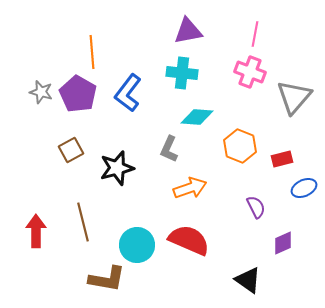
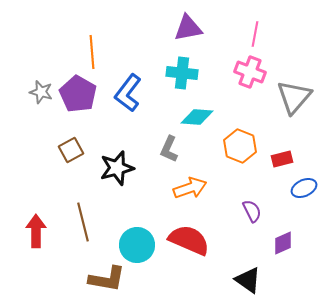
purple triangle: moved 3 px up
purple semicircle: moved 4 px left, 4 px down
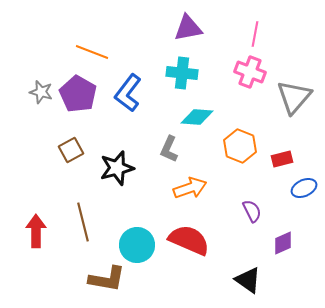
orange line: rotated 64 degrees counterclockwise
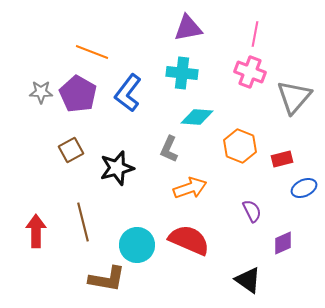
gray star: rotated 15 degrees counterclockwise
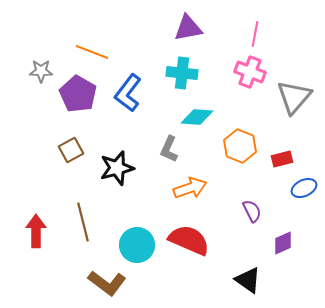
gray star: moved 21 px up
brown L-shape: moved 4 px down; rotated 27 degrees clockwise
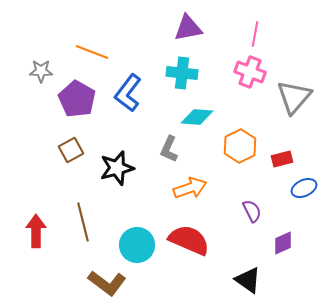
purple pentagon: moved 1 px left, 5 px down
orange hexagon: rotated 12 degrees clockwise
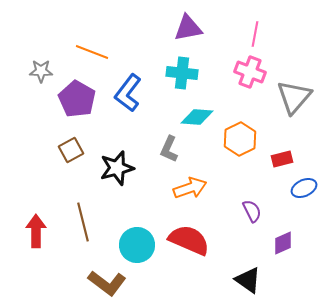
orange hexagon: moved 7 px up
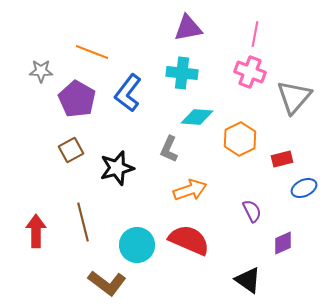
orange arrow: moved 2 px down
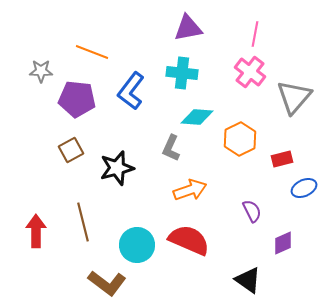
pink cross: rotated 16 degrees clockwise
blue L-shape: moved 3 px right, 2 px up
purple pentagon: rotated 24 degrees counterclockwise
gray L-shape: moved 2 px right, 1 px up
